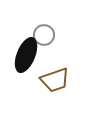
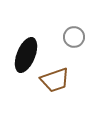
gray circle: moved 30 px right, 2 px down
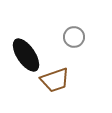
black ellipse: rotated 56 degrees counterclockwise
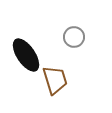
brown trapezoid: rotated 88 degrees counterclockwise
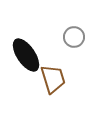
brown trapezoid: moved 2 px left, 1 px up
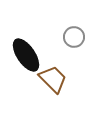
brown trapezoid: rotated 28 degrees counterclockwise
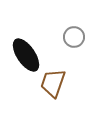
brown trapezoid: moved 4 px down; rotated 116 degrees counterclockwise
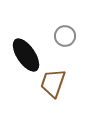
gray circle: moved 9 px left, 1 px up
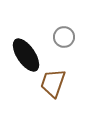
gray circle: moved 1 px left, 1 px down
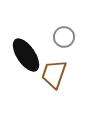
brown trapezoid: moved 1 px right, 9 px up
